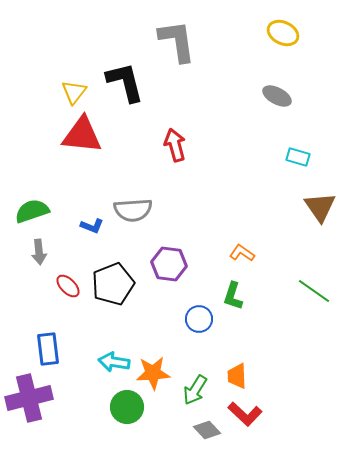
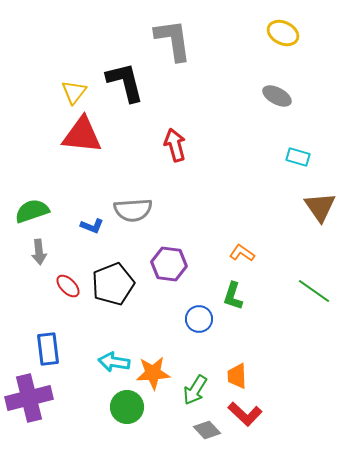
gray L-shape: moved 4 px left, 1 px up
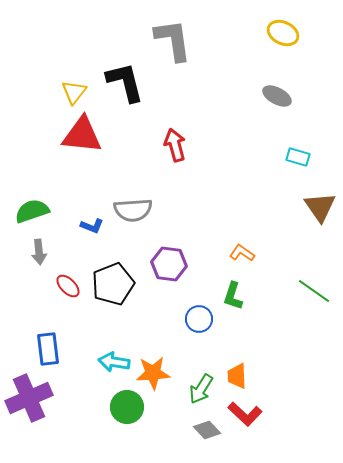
green arrow: moved 6 px right, 1 px up
purple cross: rotated 9 degrees counterclockwise
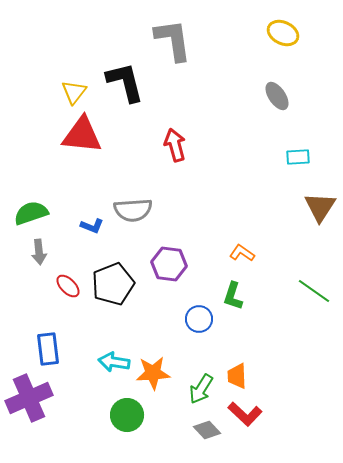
gray ellipse: rotated 28 degrees clockwise
cyan rectangle: rotated 20 degrees counterclockwise
brown triangle: rotated 8 degrees clockwise
green semicircle: moved 1 px left, 2 px down
green circle: moved 8 px down
